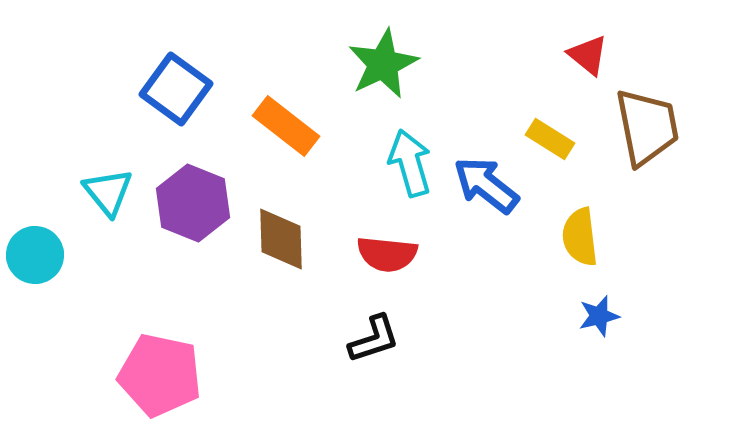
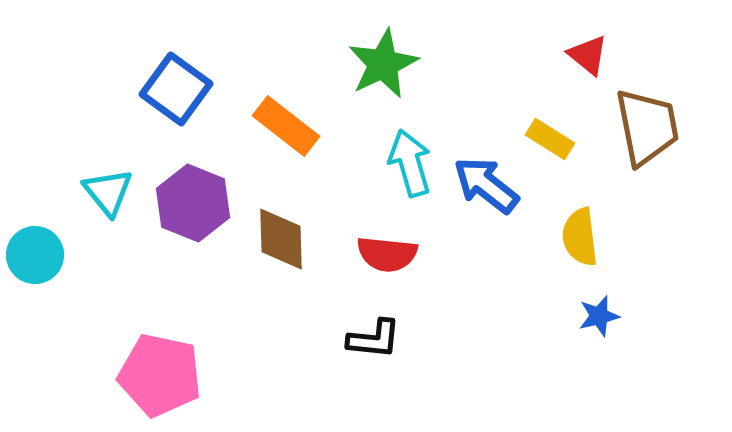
black L-shape: rotated 24 degrees clockwise
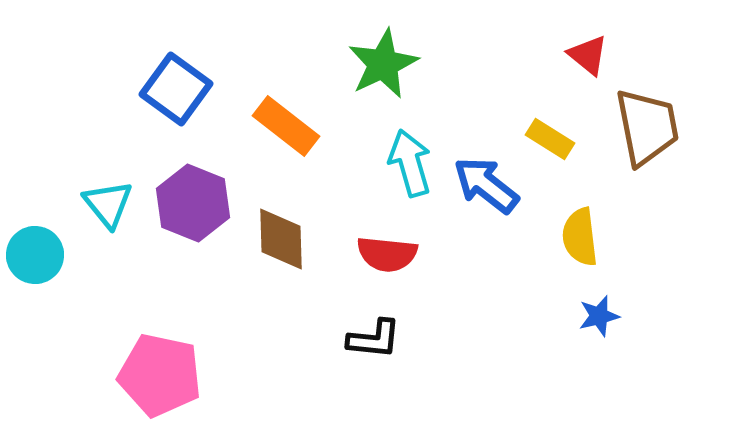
cyan triangle: moved 12 px down
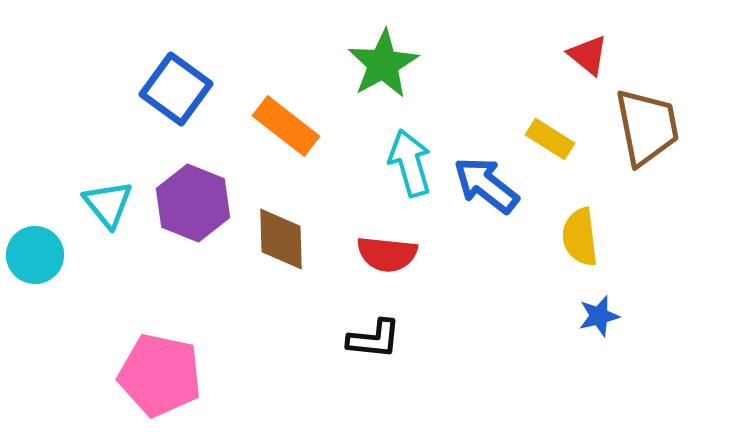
green star: rotated 4 degrees counterclockwise
